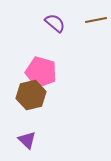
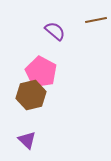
purple semicircle: moved 8 px down
pink pentagon: rotated 12 degrees clockwise
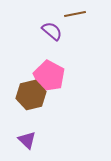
brown line: moved 21 px left, 6 px up
purple semicircle: moved 3 px left
pink pentagon: moved 8 px right, 4 px down
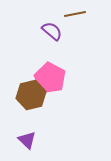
pink pentagon: moved 1 px right, 2 px down
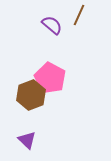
brown line: moved 4 px right, 1 px down; rotated 55 degrees counterclockwise
purple semicircle: moved 6 px up
brown hexagon: rotated 8 degrees counterclockwise
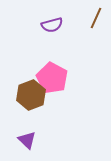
brown line: moved 17 px right, 3 px down
purple semicircle: rotated 125 degrees clockwise
pink pentagon: moved 2 px right
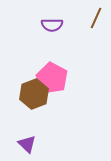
purple semicircle: rotated 15 degrees clockwise
brown hexagon: moved 3 px right, 1 px up
purple triangle: moved 4 px down
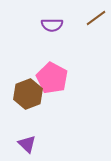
brown line: rotated 30 degrees clockwise
brown hexagon: moved 6 px left
